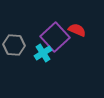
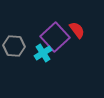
red semicircle: rotated 30 degrees clockwise
gray hexagon: moved 1 px down
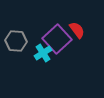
purple square: moved 2 px right, 2 px down
gray hexagon: moved 2 px right, 5 px up
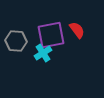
purple square: moved 6 px left, 4 px up; rotated 32 degrees clockwise
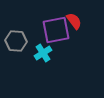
red semicircle: moved 3 px left, 9 px up
purple square: moved 5 px right, 5 px up
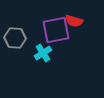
red semicircle: rotated 144 degrees clockwise
gray hexagon: moved 1 px left, 3 px up
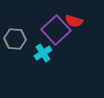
purple square: rotated 32 degrees counterclockwise
gray hexagon: moved 1 px down
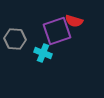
purple square: moved 1 px right, 1 px down; rotated 24 degrees clockwise
cyan cross: rotated 36 degrees counterclockwise
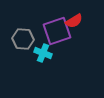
red semicircle: rotated 48 degrees counterclockwise
gray hexagon: moved 8 px right
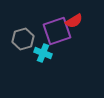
gray hexagon: rotated 20 degrees counterclockwise
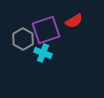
purple square: moved 11 px left, 1 px up
gray hexagon: rotated 15 degrees counterclockwise
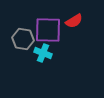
purple square: moved 2 px right; rotated 20 degrees clockwise
gray hexagon: rotated 20 degrees counterclockwise
